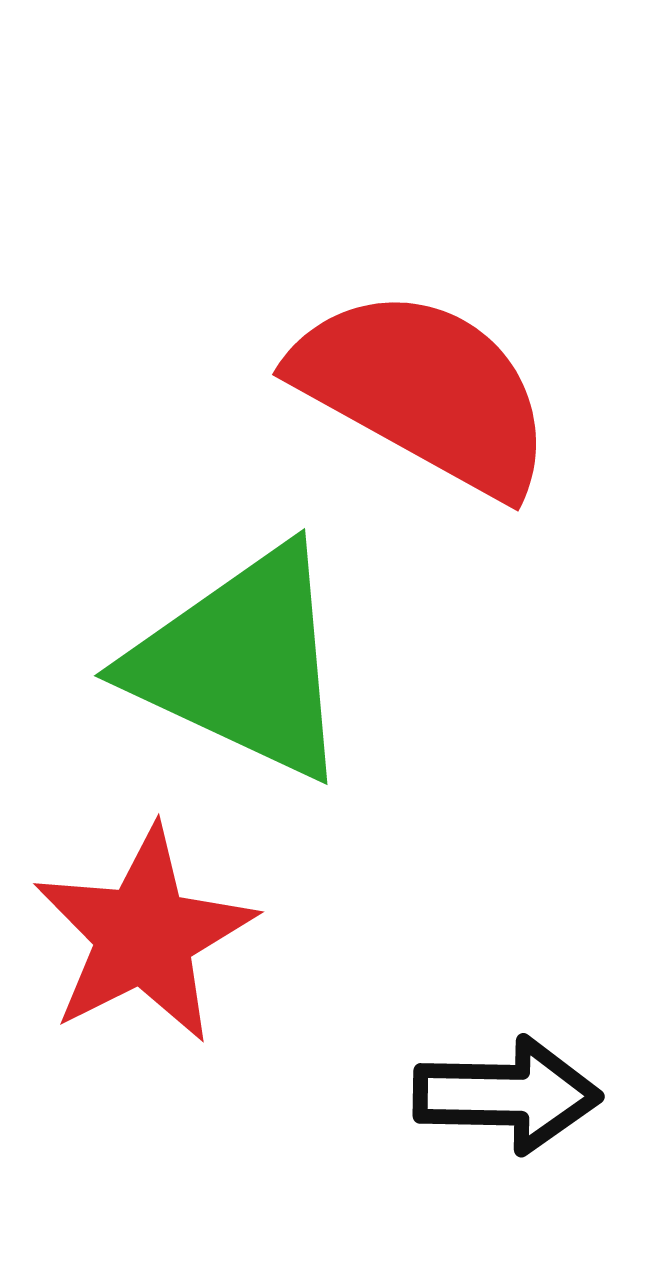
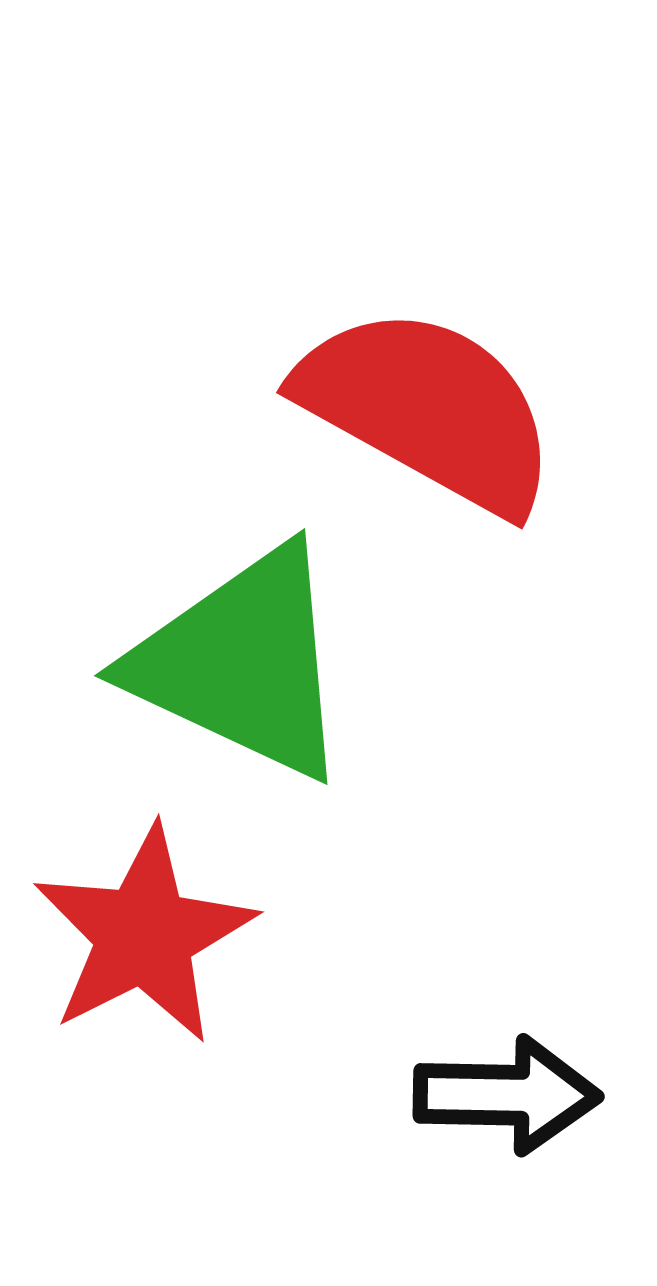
red semicircle: moved 4 px right, 18 px down
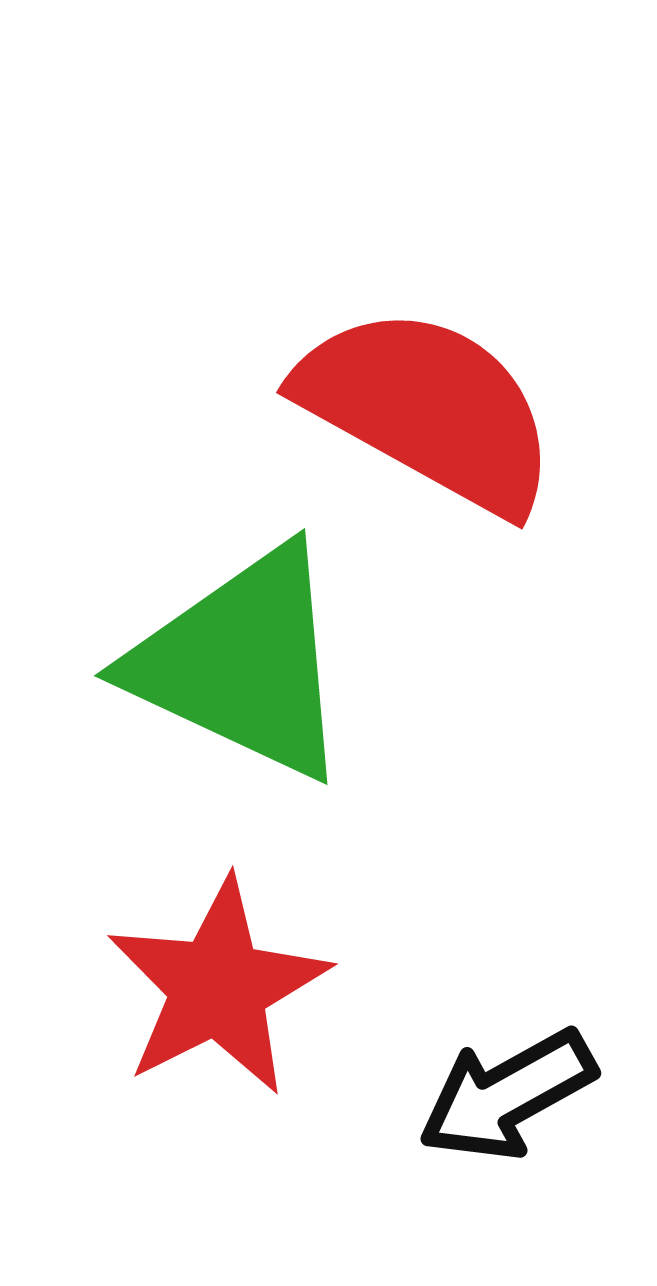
red star: moved 74 px right, 52 px down
black arrow: rotated 150 degrees clockwise
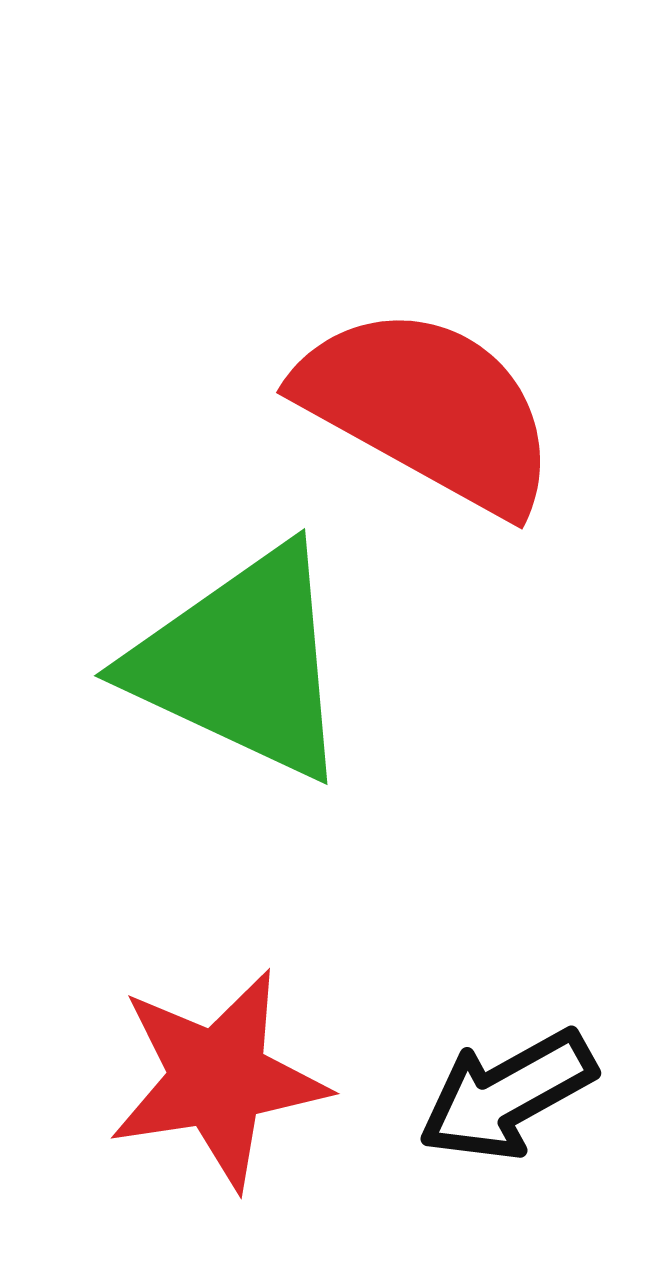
red star: moved 92 px down; rotated 18 degrees clockwise
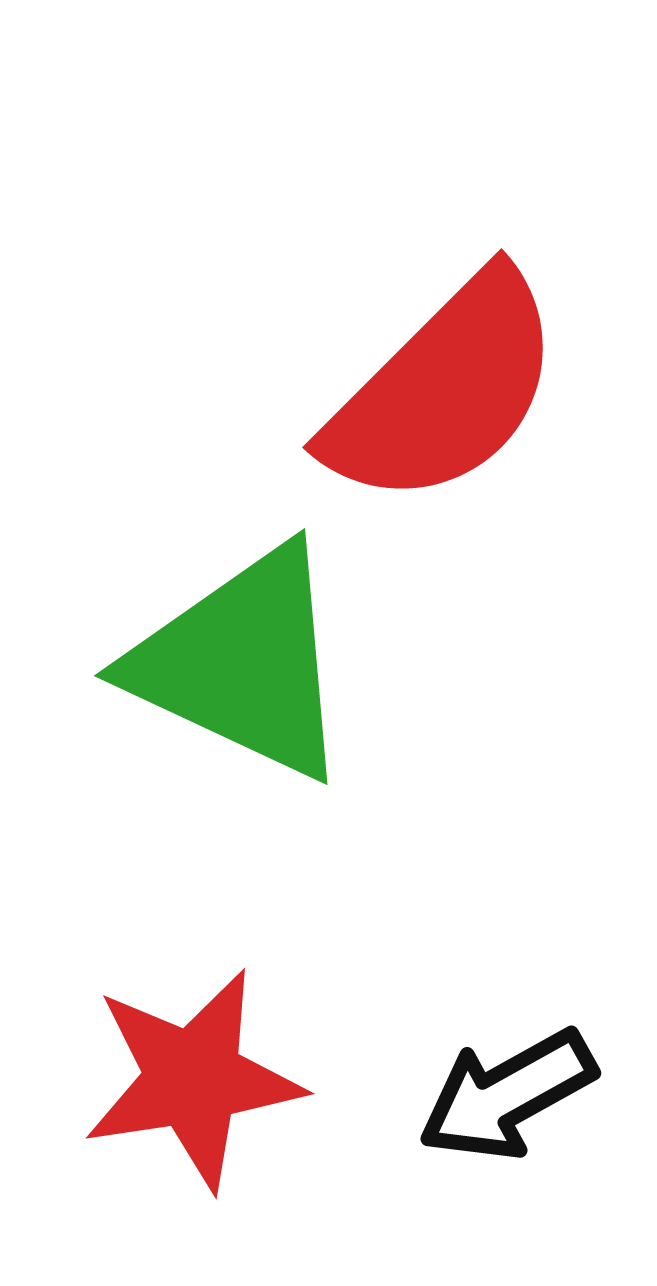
red semicircle: moved 16 px right, 19 px up; rotated 106 degrees clockwise
red star: moved 25 px left
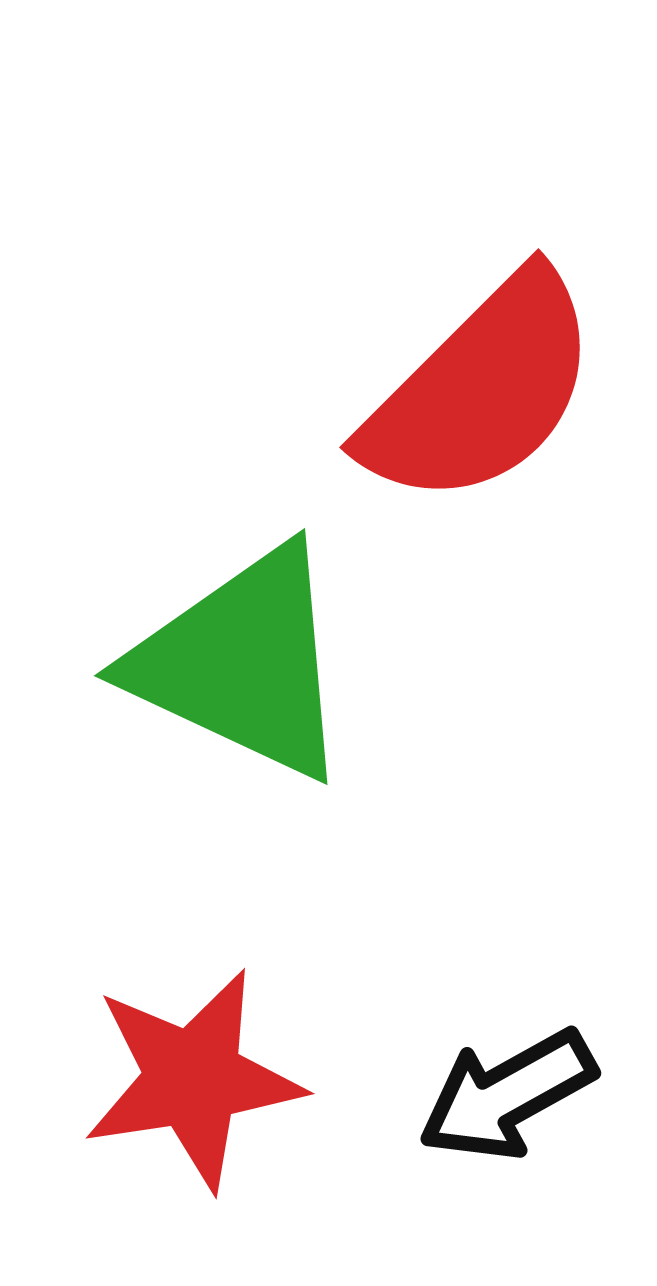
red semicircle: moved 37 px right
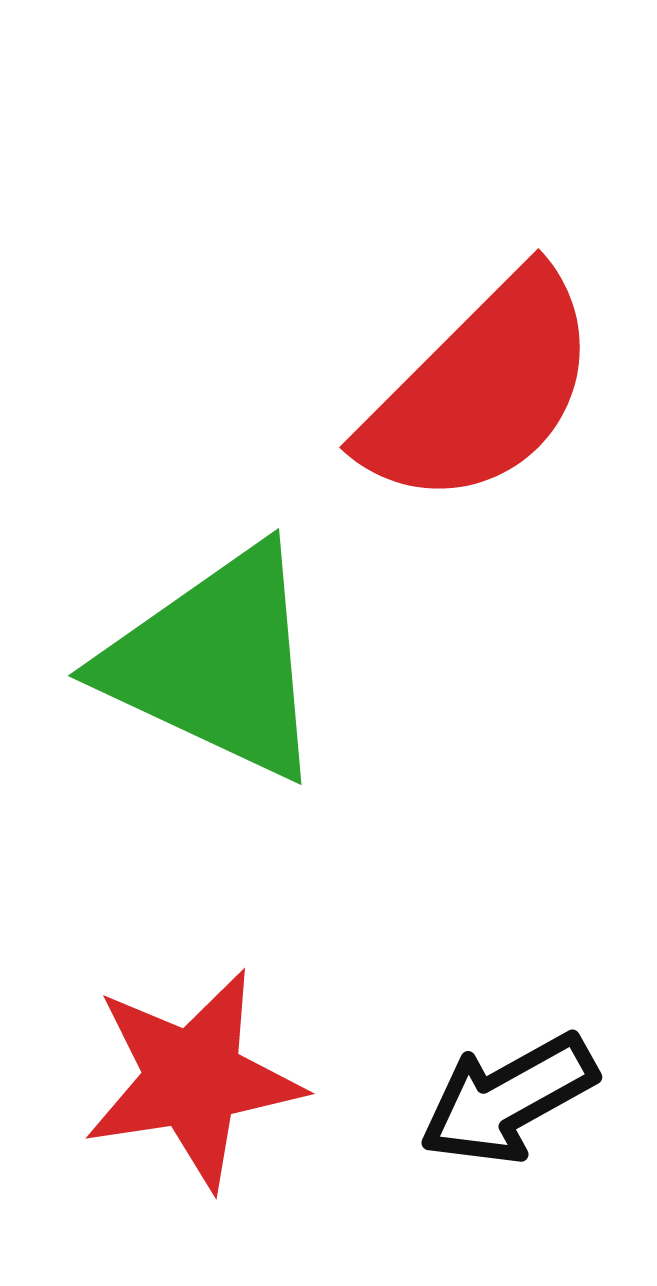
green triangle: moved 26 px left
black arrow: moved 1 px right, 4 px down
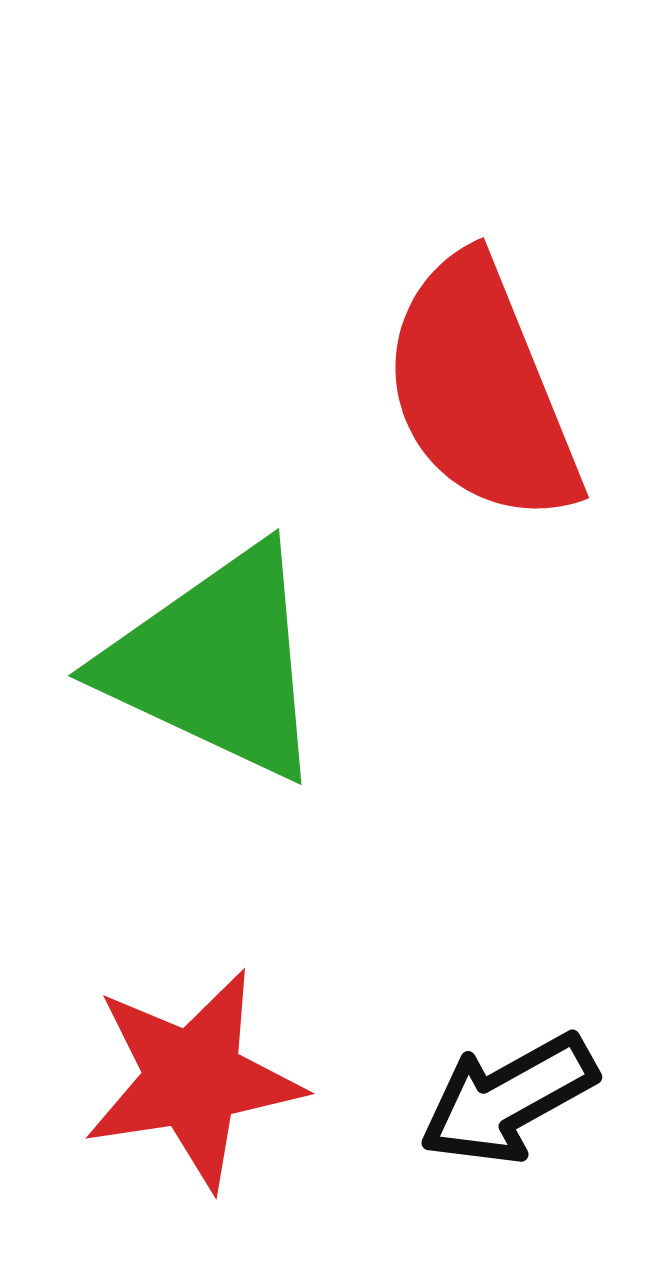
red semicircle: rotated 113 degrees clockwise
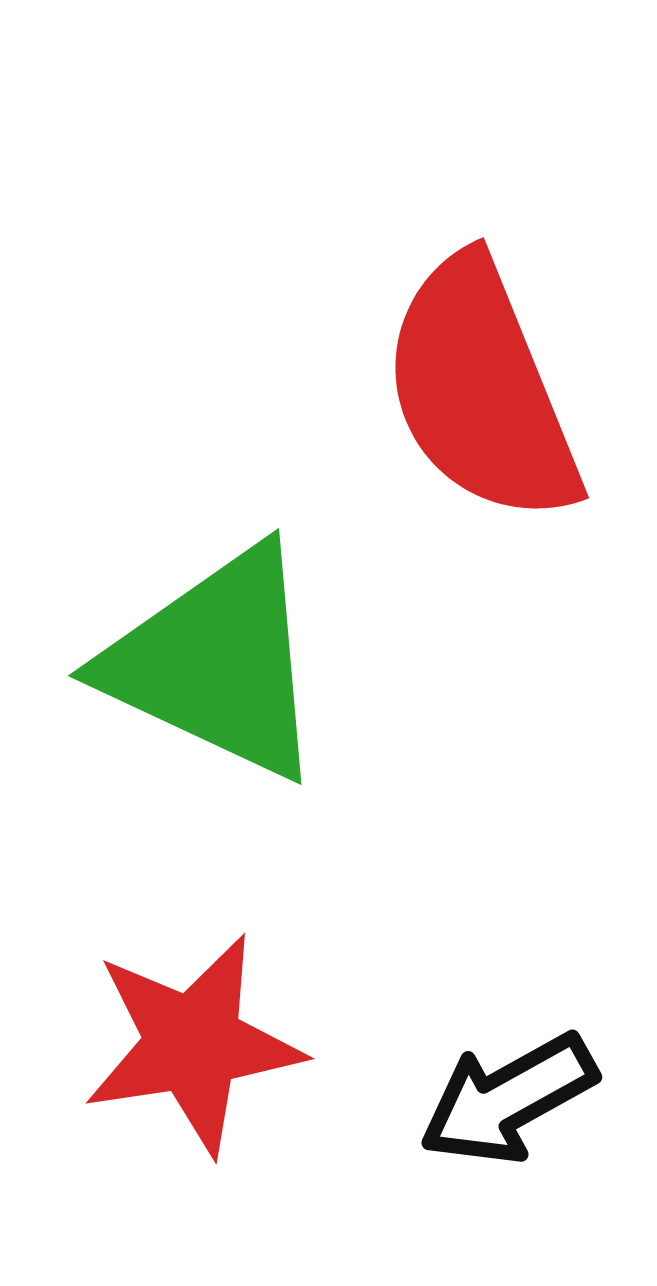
red star: moved 35 px up
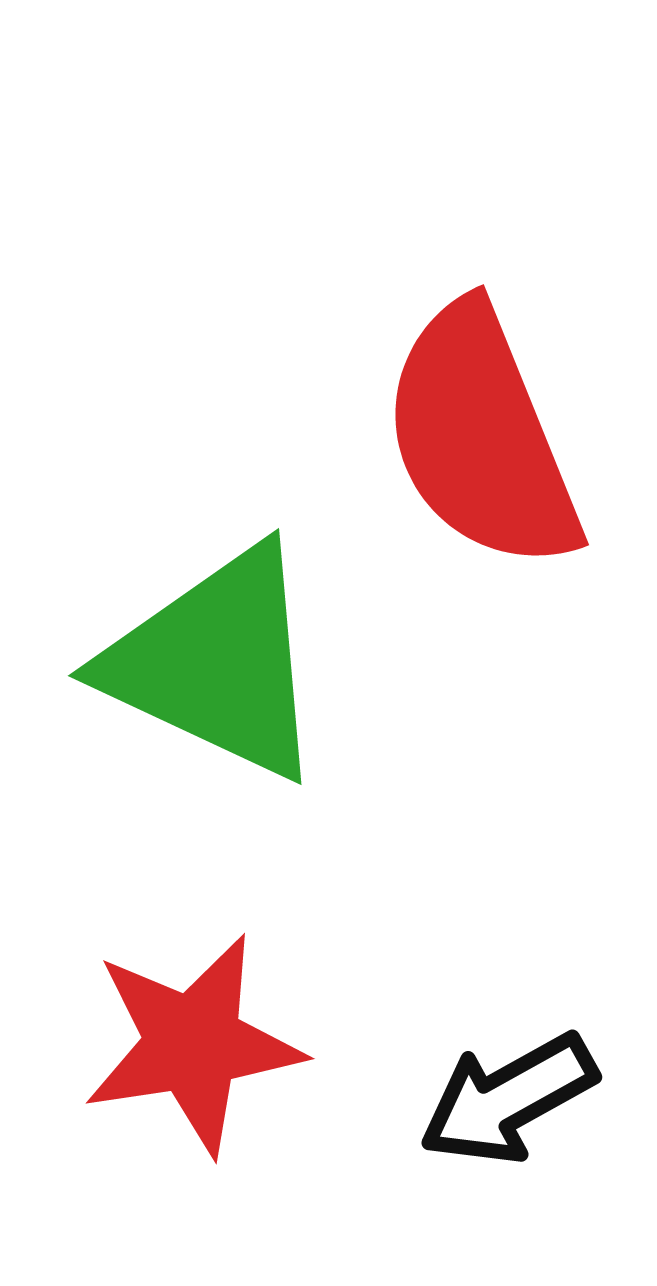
red semicircle: moved 47 px down
